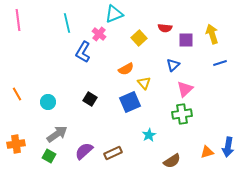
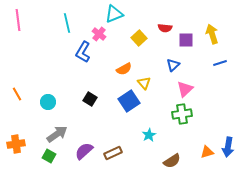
orange semicircle: moved 2 px left
blue square: moved 1 px left, 1 px up; rotated 10 degrees counterclockwise
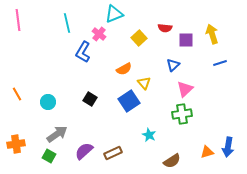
cyan star: rotated 16 degrees counterclockwise
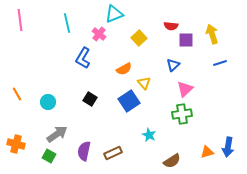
pink line: moved 2 px right
red semicircle: moved 6 px right, 2 px up
blue L-shape: moved 6 px down
orange cross: rotated 24 degrees clockwise
purple semicircle: rotated 36 degrees counterclockwise
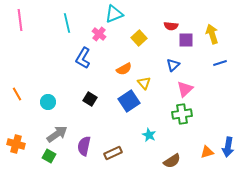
purple semicircle: moved 5 px up
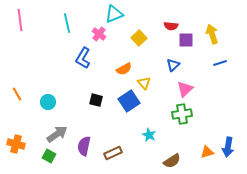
black square: moved 6 px right, 1 px down; rotated 16 degrees counterclockwise
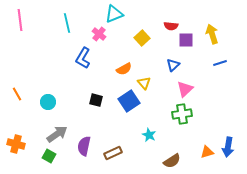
yellow square: moved 3 px right
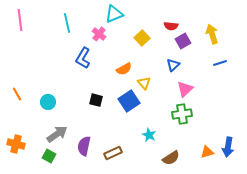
purple square: moved 3 px left, 1 px down; rotated 28 degrees counterclockwise
brown semicircle: moved 1 px left, 3 px up
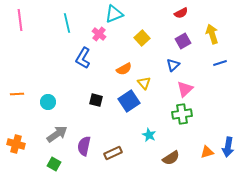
red semicircle: moved 10 px right, 13 px up; rotated 32 degrees counterclockwise
orange line: rotated 64 degrees counterclockwise
green square: moved 5 px right, 8 px down
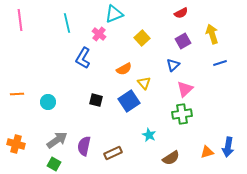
gray arrow: moved 6 px down
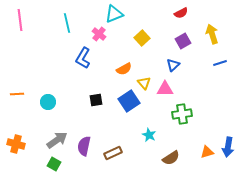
pink triangle: moved 20 px left; rotated 42 degrees clockwise
black square: rotated 24 degrees counterclockwise
